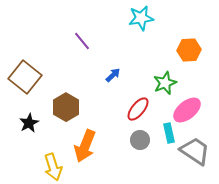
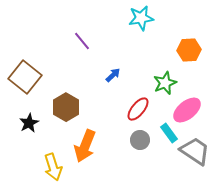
cyan rectangle: rotated 24 degrees counterclockwise
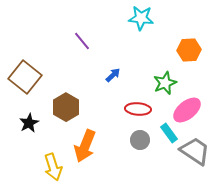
cyan star: rotated 15 degrees clockwise
red ellipse: rotated 55 degrees clockwise
